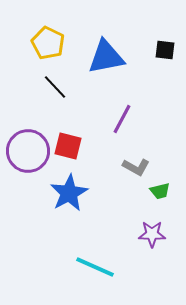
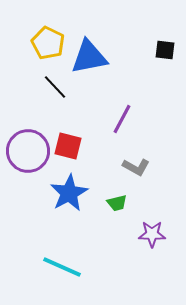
blue triangle: moved 17 px left
green trapezoid: moved 43 px left, 12 px down
cyan line: moved 33 px left
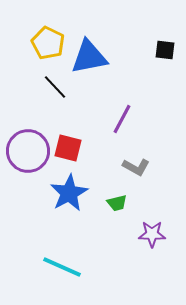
red square: moved 2 px down
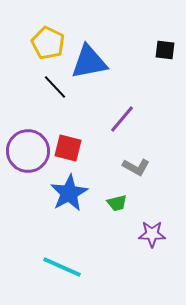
blue triangle: moved 5 px down
purple line: rotated 12 degrees clockwise
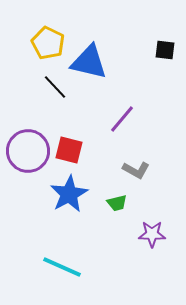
blue triangle: rotated 24 degrees clockwise
red square: moved 1 px right, 2 px down
gray L-shape: moved 3 px down
blue star: moved 1 px down
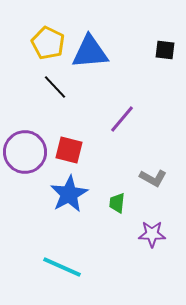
blue triangle: moved 1 px right, 10 px up; rotated 18 degrees counterclockwise
purple circle: moved 3 px left, 1 px down
gray L-shape: moved 17 px right, 8 px down
green trapezoid: rotated 110 degrees clockwise
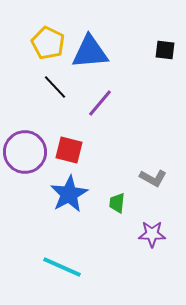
purple line: moved 22 px left, 16 px up
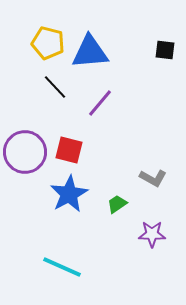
yellow pentagon: rotated 12 degrees counterclockwise
green trapezoid: moved 1 px down; rotated 50 degrees clockwise
